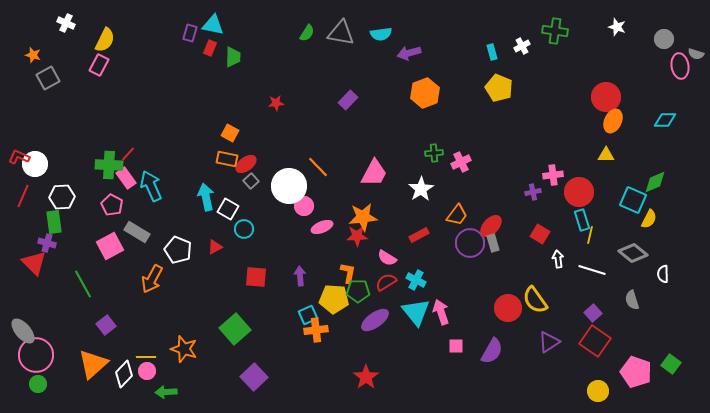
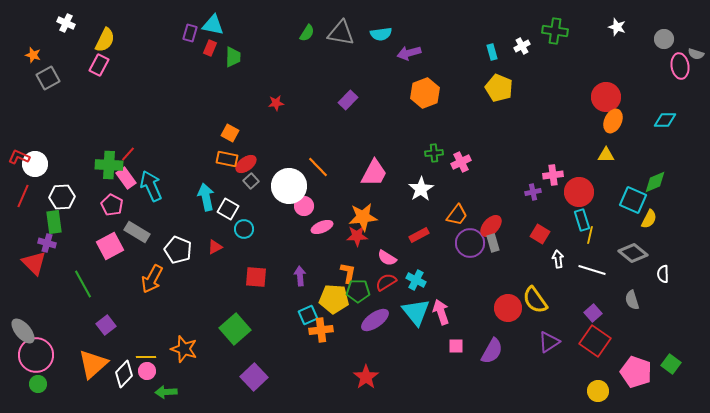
orange cross at (316, 330): moved 5 px right
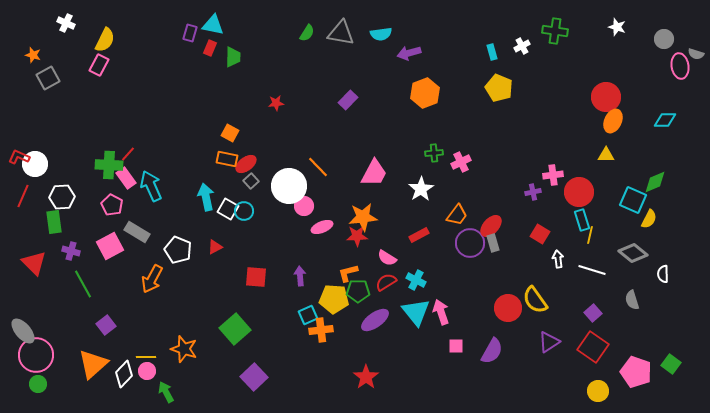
cyan circle at (244, 229): moved 18 px up
purple cross at (47, 243): moved 24 px right, 8 px down
orange L-shape at (348, 273): rotated 115 degrees counterclockwise
red square at (595, 341): moved 2 px left, 6 px down
green arrow at (166, 392): rotated 65 degrees clockwise
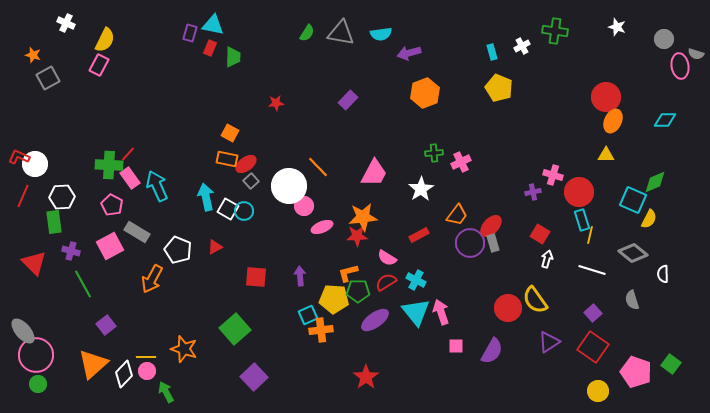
pink cross at (553, 175): rotated 24 degrees clockwise
pink rectangle at (126, 178): moved 4 px right
cyan arrow at (151, 186): moved 6 px right
white arrow at (558, 259): moved 11 px left; rotated 24 degrees clockwise
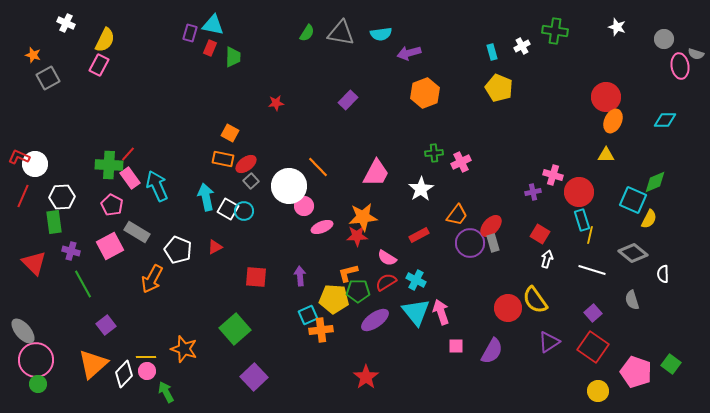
orange rectangle at (227, 159): moved 4 px left
pink trapezoid at (374, 173): moved 2 px right
pink circle at (36, 355): moved 5 px down
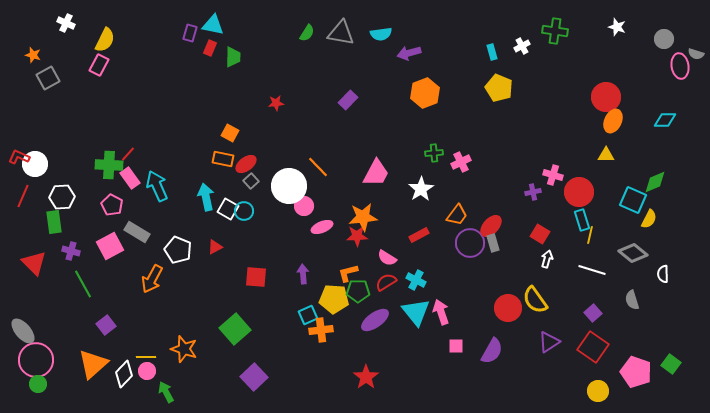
purple arrow at (300, 276): moved 3 px right, 2 px up
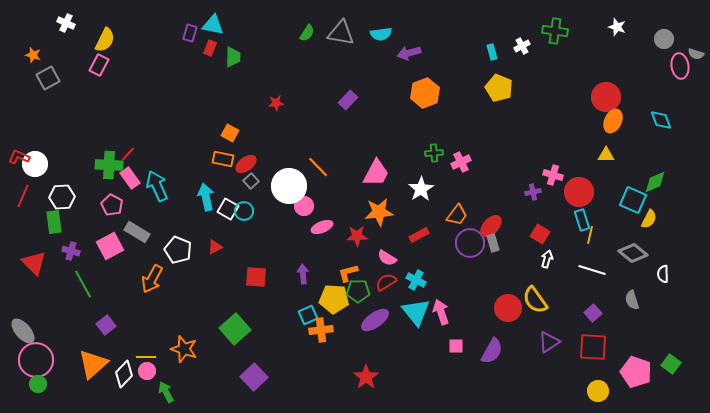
cyan diamond at (665, 120): moved 4 px left; rotated 70 degrees clockwise
orange star at (363, 217): moved 16 px right, 5 px up
red square at (593, 347): rotated 32 degrees counterclockwise
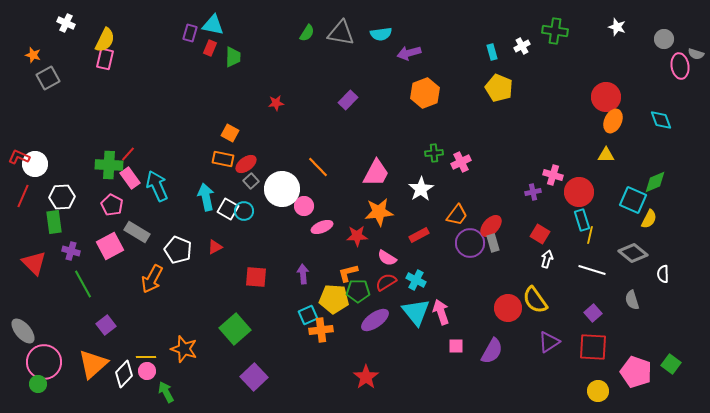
pink rectangle at (99, 65): moved 6 px right, 6 px up; rotated 15 degrees counterclockwise
white circle at (289, 186): moved 7 px left, 3 px down
pink circle at (36, 360): moved 8 px right, 2 px down
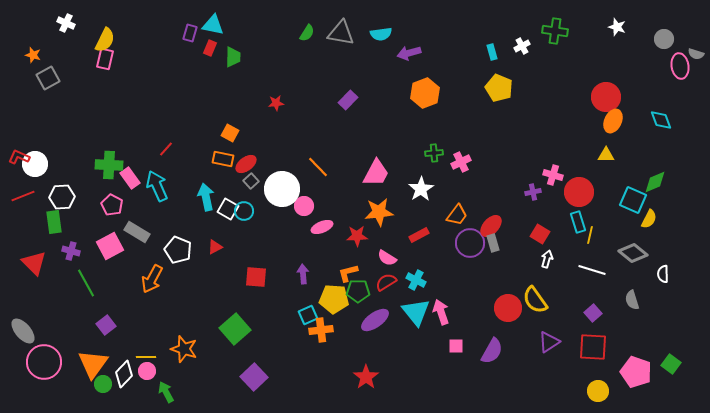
red line at (128, 154): moved 38 px right, 5 px up
red line at (23, 196): rotated 45 degrees clockwise
cyan rectangle at (582, 220): moved 4 px left, 2 px down
green line at (83, 284): moved 3 px right, 1 px up
orange triangle at (93, 364): rotated 12 degrees counterclockwise
green circle at (38, 384): moved 65 px right
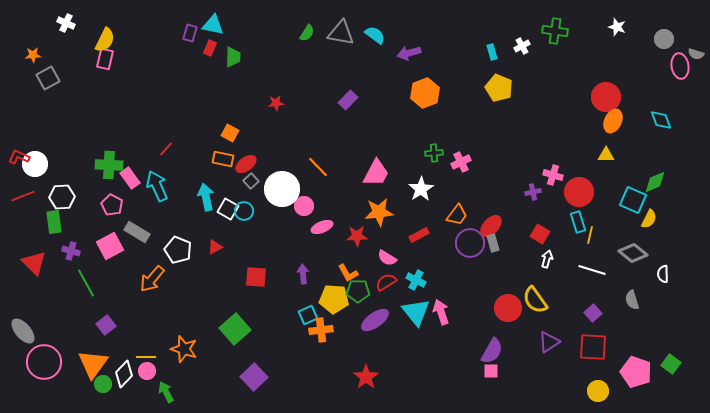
cyan semicircle at (381, 34): moved 6 px left, 1 px down; rotated 135 degrees counterclockwise
orange star at (33, 55): rotated 21 degrees counterclockwise
orange L-shape at (348, 273): rotated 105 degrees counterclockwise
orange arrow at (152, 279): rotated 12 degrees clockwise
pink square at (456, 346): moved 35 px right, 25 px down
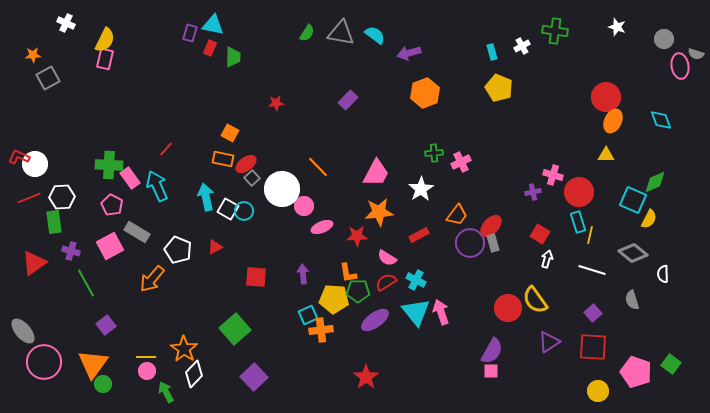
gray square at (251, 181): moved 1 px right, 3 px up
red line at (23, 196): moved 6 px right, 2 px down
red triangle at (34, 263): rotated 40 degrees clockwise
orange L-shape at (348, 273): rotated 20 degrees clockwise
orange star at (184, 349): rotated 16 degrees clockwise
white diamond at (124, 374): moved 70 px right
